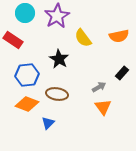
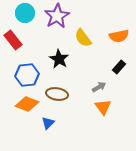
red rectangle: rotated 18 degrees clockwise
black rectangle: moved 3 px left, 6 px up
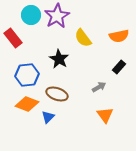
cyan circle: moved 6 px right, 2 px down
red rectangle: moved 2 px up
brown ellipse: rotated 10 degrees clockwise
orange triangle: moved 2 px right, 8 px down
blue triangle: moved 6 px up
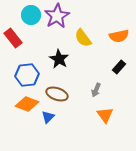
gray arrow: moved 3 px left, 3 px down; rotated 144 degrees clockwise
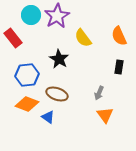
orange semicircle: rotated 78 degrees clockwise
black rectangle: rotated 32 degrees counterclockwise
gray arrow: moved 3 px right, 3 px down
blue triangle: rotated 40 degrees counterclockwise
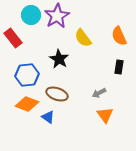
gray arrow: rotated 40 degrees clockwise
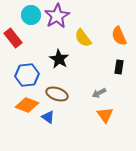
orange diamond: moved 1 px down
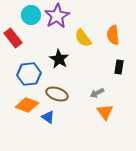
orange semicircle: moved 6 px left, 1 px up; rotated 18 degrees clockwise
blue hexagon: moved 2 px right, 1 px up
gray arrow: moved 2 px left
orange triangle: moved 3 px up
